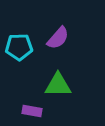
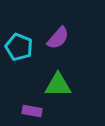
cyan pentagon: rotated 24 degrees clockwise
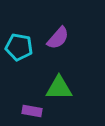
cyan pentagon: rotated 12 degrees counterclockwise
green triangle: moved 1 px right, 3 px down
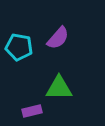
purple rectangle: rotated 24 degrees counterclockwise
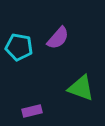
green triangle: moved 22 px right; rotated 20 degrees clockwise
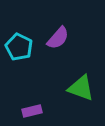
cyan pentagon: rotated 16 degrees clockwise
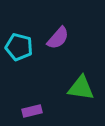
cyan pentagon: rotated 12 degrees counterclockwise
green triangle: rotated 12 degrees counterclockwise
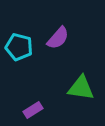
purple rectangle: moved 1 px right, 1 px up; rotated 18 degrees counterclockwise
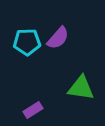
cyan pentagon: moved 8 px right, 5 px up; rotated 16 degrees counterclockwise
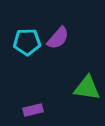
green triangle: moved 6 px right
purple rectangle: rotated 18 degrees clockwise
